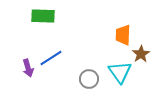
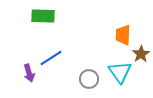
purple arrow: moved 1 px right, 5 px down
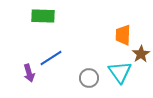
gray circle: moved 1 px up
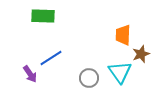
brown star: rotated 12 degrees clockwise
purple arrow: moved 1 px right, 1 px down; rotated 18 degrees counterclockwise
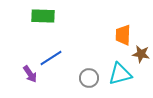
brown star: rotated 30 degrees clockwise
cyan triangle: moved 2 px down; rotated 50 degrees clockwise
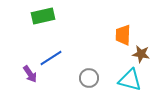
green rectangle: rotated 15 degrees counterclockwise
cyan triangle: moved 10 px right, 6 px down; rotated 30 degrees clockwise
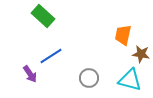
green rectangle: rotated 55 degrees clockwise
orange trapezoid: rotated 10 degrees clockwise
blue line: moved 2 px up
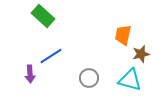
brown star: rotated 24 degrees counterclockwise
purple arrow: rotated 30 degrees clockwise
